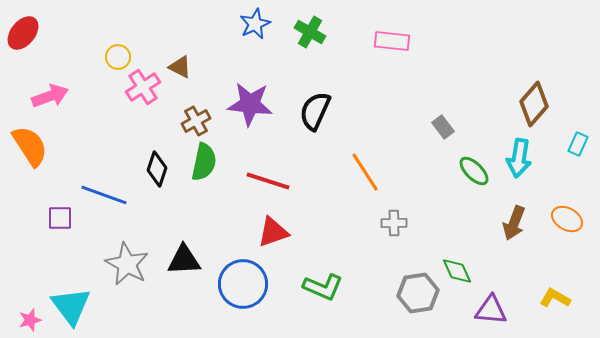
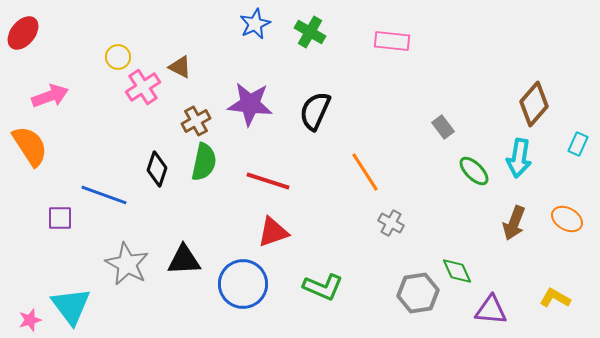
gray cross: moved 3 px left; rotated 30 degrees clockwise
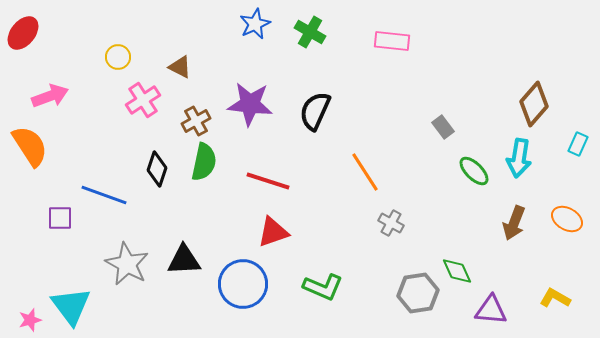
pink cross: moved 13 px down
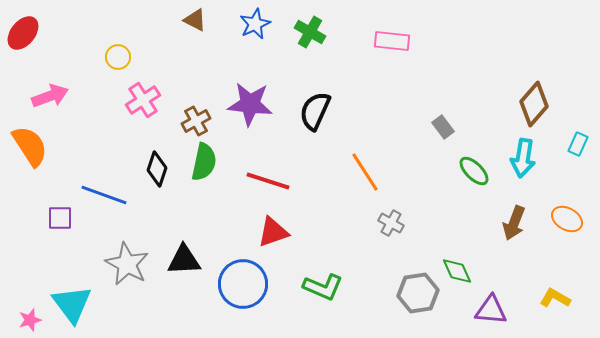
brown triangle: moved 15 px right, 47 px up
cyan arrow: moved 4 px right
cyan triangle: moved 1 px right, 2 px up
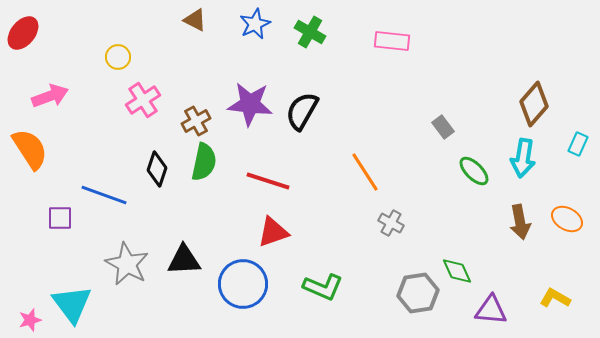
black semicircle: moved 13 px left; rotated 6 degrees clockwise
orange semicircle: moved 3 px down
brown arrow: moved 6 px right, 1 px up; rotated 32 degrees counterclockwise
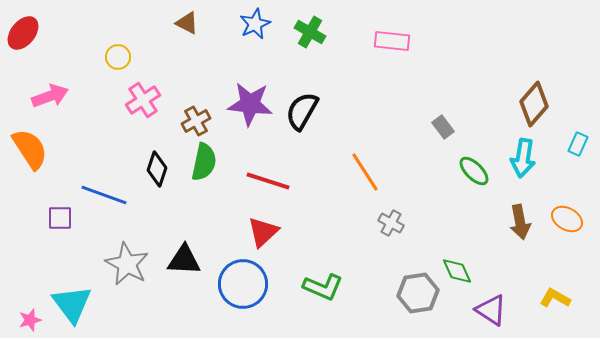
brown triangle: moved 8 px left, 3 px down
red triangle: moved 10 px left; rotated 24 degrees counterclockwise
black triangle: rotated 6 degrees clockwise
purple triangle: rotated 28 degrees clockwise
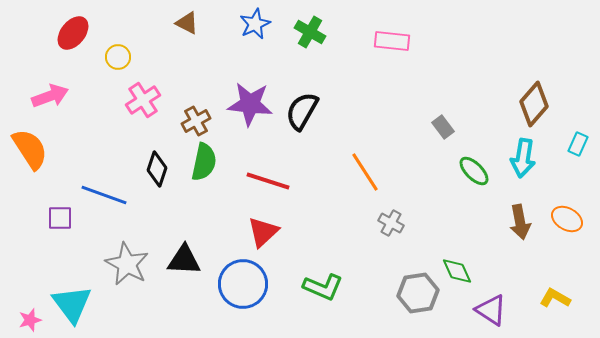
red ellipse: moved 50 px right
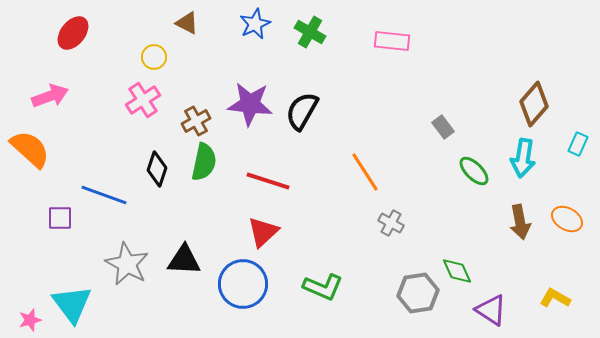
yellow circle: moved 36 px right
orange semicircle: rotated 15 degrees counterclockwise
